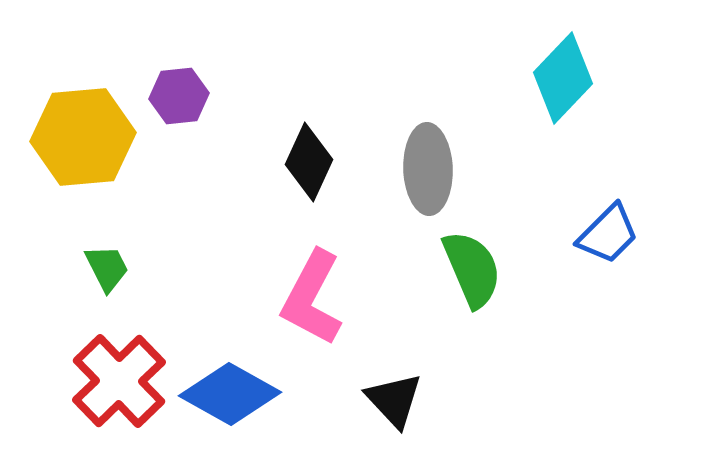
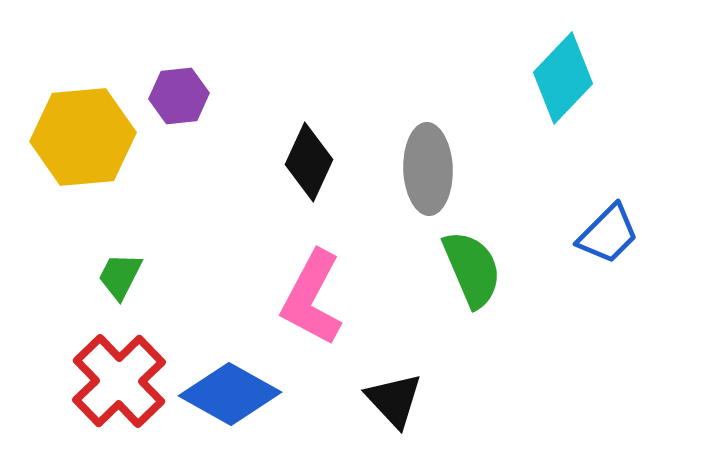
green trapezoid: moved 13 px right, 8 px down; rotated 126 degrees counterclockwise
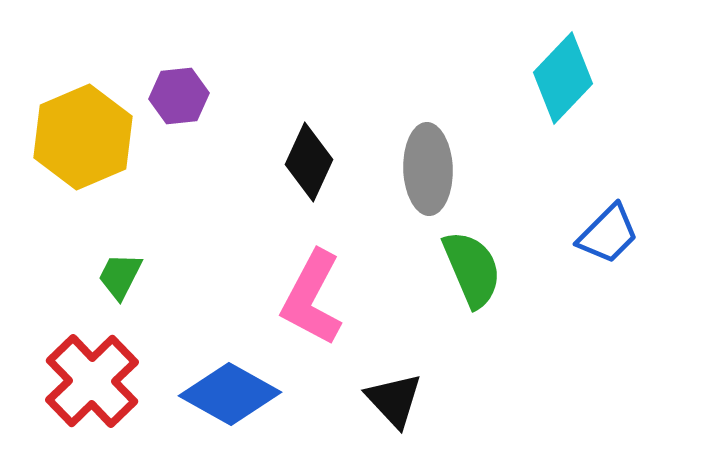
yellow hexagon: rotated 18 degrees counterclockwise
red cross: moved 27 px left
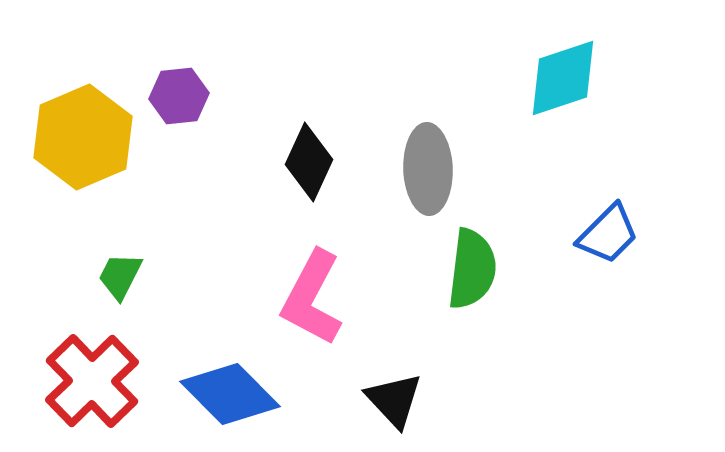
cyan diamond: rotated 28 degrees clockwise
green semicircle: rotated 30 degrees clockwise
blue diamond: rotated 16 degrees clockwise
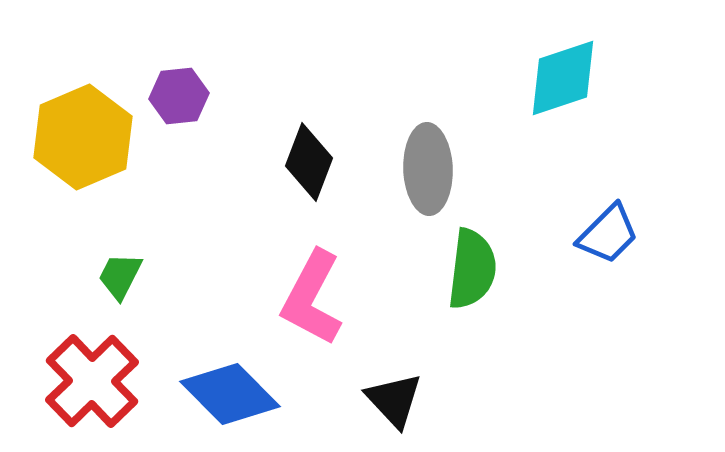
black diamond: rotated 4 degrees counterclockwise
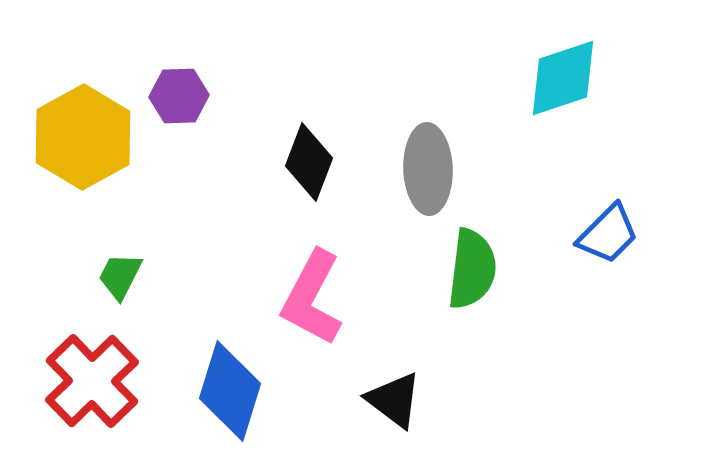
purple hexagon: rotated 4 degrees clockwise
yellow hexagon: rotated 6 degrees counterclockwise
blue diamond: moved 3 px up; rotated 62 degrees clockwise
black triangle: rotated 10 degrees counterclockwise
